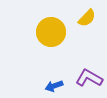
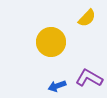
yellow circle: moved 10 px down
blue arrow: moved 3 px right
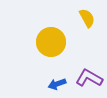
yellow semicircle: rotated 72 degrees counterclockwise
blue arrow: moved 2 px up
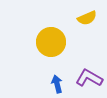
yellow semicircle: rotated 96 degrees clockwise
blue arrow: rotated 96 degrees clockwise
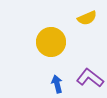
purple L-shape: moved 1 px right; rotated 8 degrees clockwise
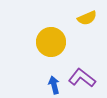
purple L-shape: moved 8 px left
blue arrow: moved 3 px left, 1 px down
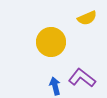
blue arrow: moved 1 px right, 1 px down
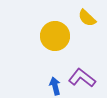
yellow semicircle: rotated 66 degrees clockwise
yellow circle: moved 4 px right, 6 px up
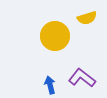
yellow semicircle: rotated 60 degrees counterclockwise
blue arrow: moved 5 px left, 1 px up
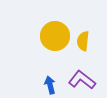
yellow semicircle: moved 4 px left, 23 px down; rotated 114 degrees clockwise
purple L-shape: moved 2 px down
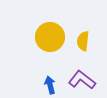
yellow circle: moved 5 px left, 1 px down
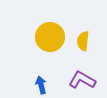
purple L-shape: rotated 8 degrees counterclockwise
blue arrow: moved 9 px left
